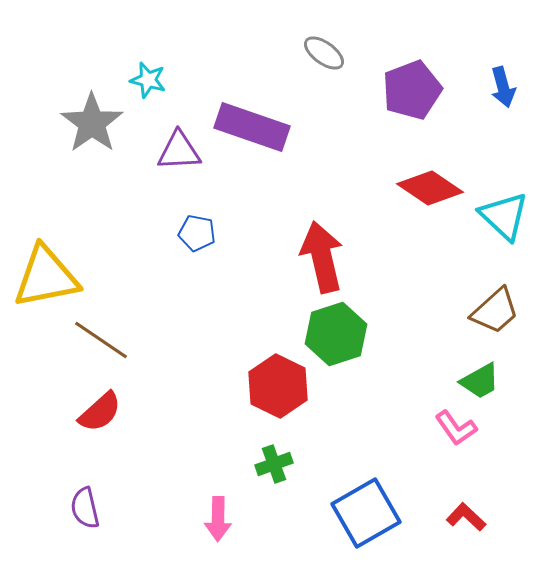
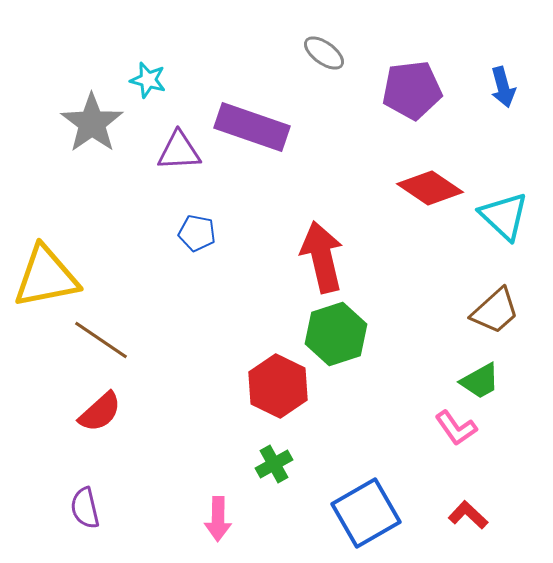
purple pentagon: rotated 14 degrees clockwise
green cross: rotated 9 degrees counterclockwise
red L-shape: moved 2 px right, 2 px up
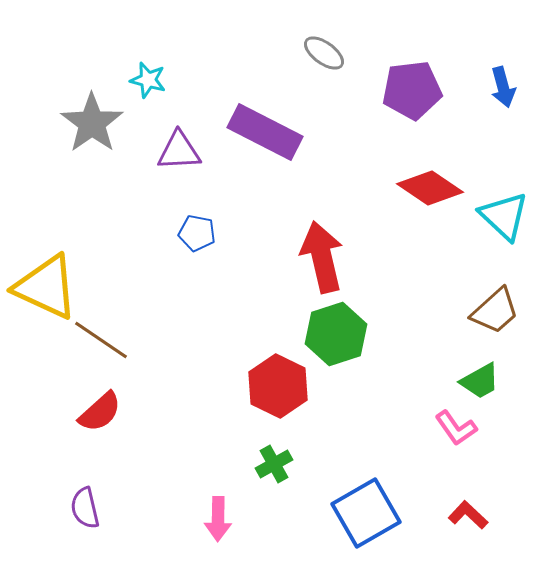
purple rectangle: moved 13 px right, 5 px down; rotated 8 degrees clockwise
yellow triangle: moved 10 px down; rotated 36 degrees clockwise
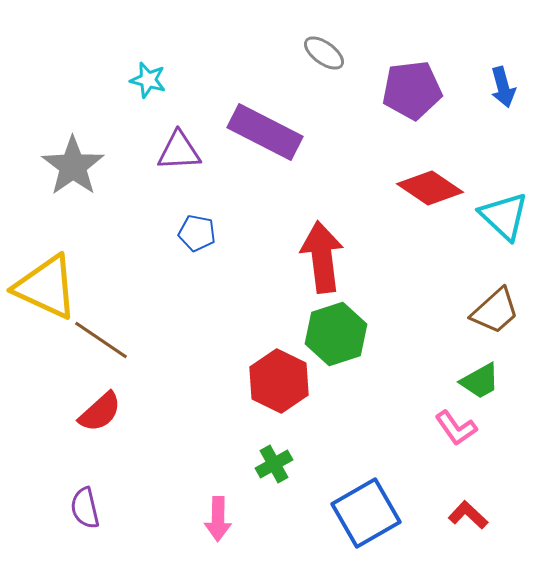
gray star: moved 19 px left, 43 px down
red arrow: rotated 6 degrees clockwise
red hexagon: moved 1 px right, 5 px up
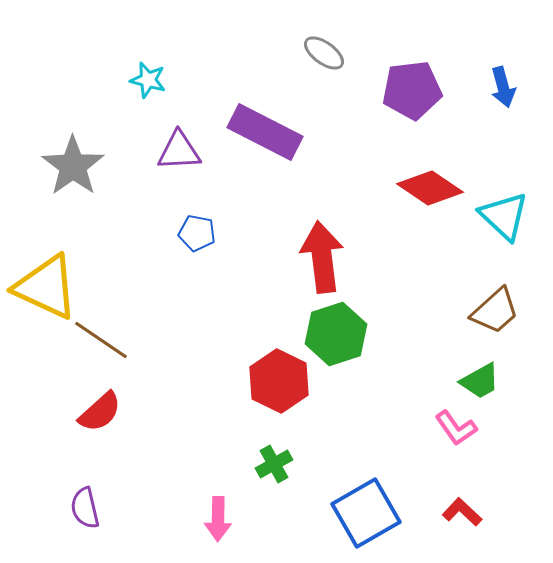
red L-shape: moved 6 px left, 3 px up
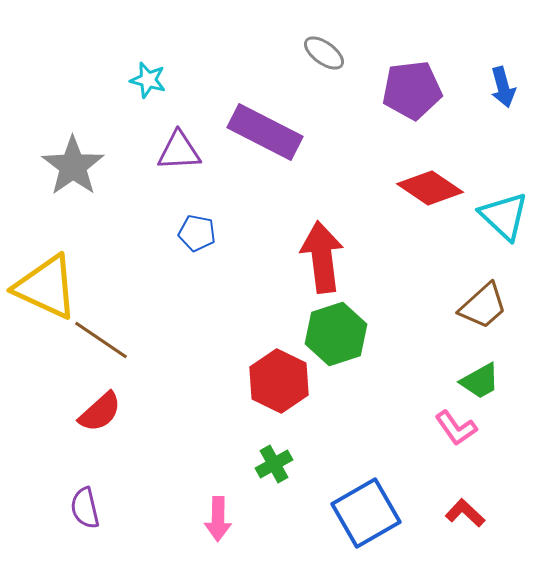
brown trapezoid: moved 12 px left, 5 px up
red L-shape: moved 3 px right, 1 px down
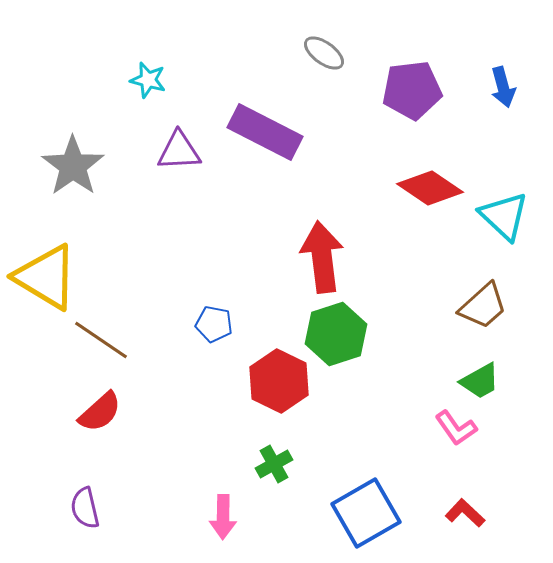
blue pentagon: moved 17 px right, 91 px down
yellow triangle: moved 10 px up; rotated 6 degrees clockwise
pink arrow: moved 5 px right, 2 px up
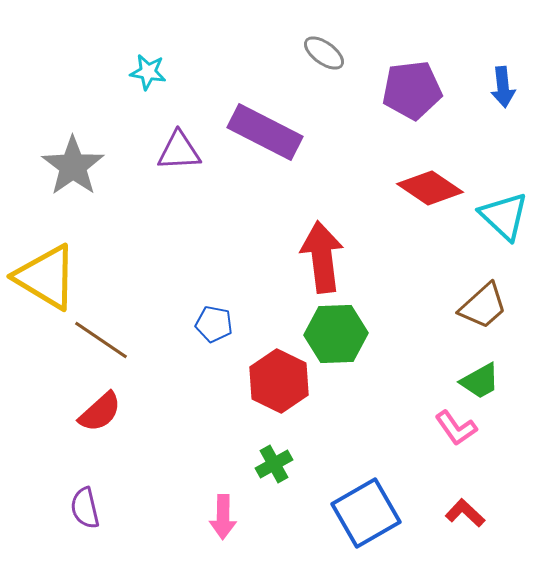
cyan star: moved 8 px up; rotated 6 degrees counterclockwise
blue arrow: rotated 9 degrees clockwise
green hexagon: rotated 16 degrees clockwise
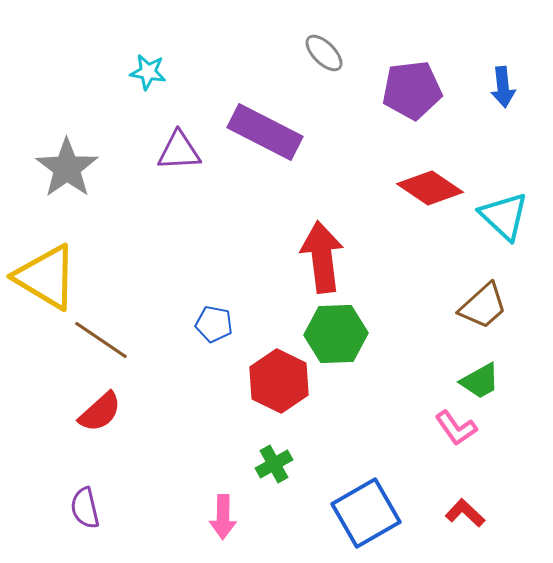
gray ellipse: rotated 9 degrees clockwise
gray star: moved 6 px left, 2 px down
